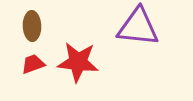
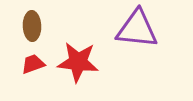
purple triangle: moved 1 px left, 2 px down
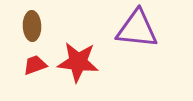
red trapezoid: moved 2 px right, 1 px down
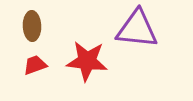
red star: moved 9 px right, 1 px up
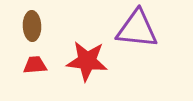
red trapezoid: rotated 15 degrees clockwise
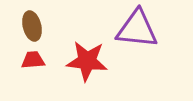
brown ellipse: rotated 12 degrees counterclockwise
red trapezoid: moved 2 px left, 5 px up
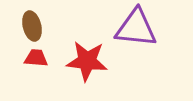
purple triangle: moved 1 px left, 1 px up
red trapezoid: moved 3 px right, 2 px up; rotated 10 degrees clockwise
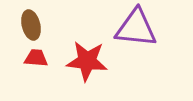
brown ellipse: moved 1 px left, 1 px up
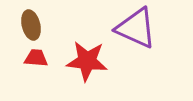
purple triangle: rotated 18 degrees clockwise
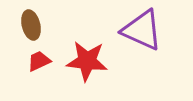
purple triangle: moved 6 px right, 2 px down
red trapezoid: moved 3 px right, 3 px down; rotated 30 degrees counterclockwise
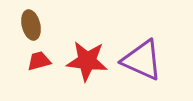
purple triangle: moved 30 px down
red trapezoid: rotated 10 degrees clockwise
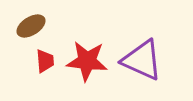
brown ellipse: moved 1 px down; rotated 72 degrees clockwise
red trapezoid: moved 6 px right; rotated 100 degrees clockwise
